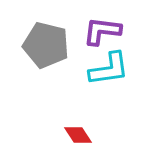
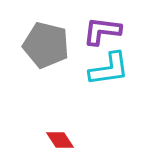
red diamond: moved 18 px left, 5 px down
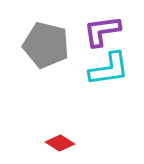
purple L-shape: rotated 15 degrees counterclockwise
red diamond: moved 3 px down; rotated 24 degrees counterclockwise
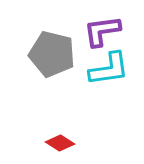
gray pentagon: moved 6 px right, 9 px down
